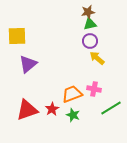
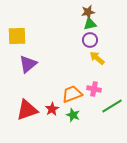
purple circle: moved 1 px up
green line: moved 1 px right, 2 px up
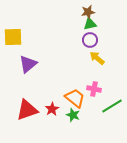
yellow square: moved 4 px left, 1 px down
orange trapezoid: moved 3 px right, 4 px down; rotated 60 degrees clockwise
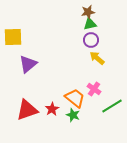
purple circle: moved 1 px right
pink cross: rotated 24 degrees clockwise
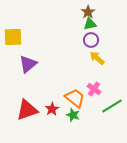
brown star: rotated 24 degrees counterclockwise
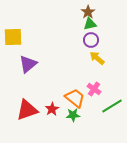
green star: rotated 24 degrees counterclockwise
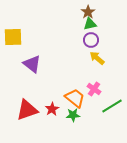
purple triangle: moved 4 px right; rotated 42 degrees counterclockwise
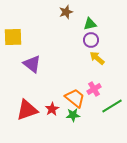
brown star: moved 22 px left; rotated 16 degrees clockwise
pink cross: rotated 24 degrees clockwise
